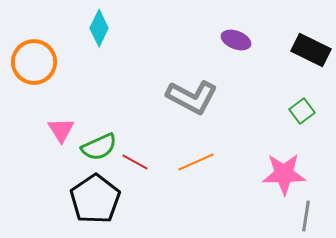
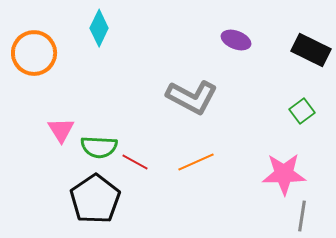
orange circle: moved 9 px up
green semicircle: rotated 27 degrees clockwise
gray line: moved 4 px left
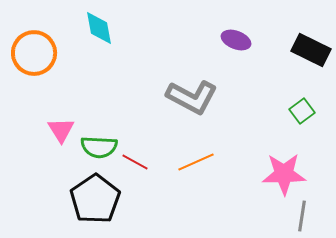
cyan diamond: rotated 36 degrees counterclockwise
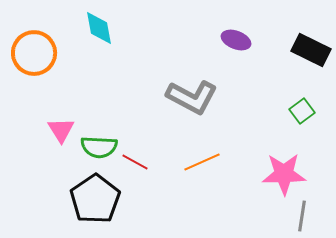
orange line: moved 6 px right
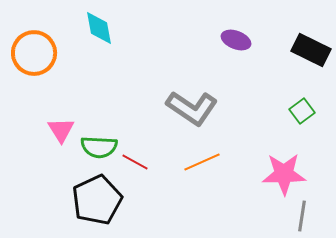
gray L-shape: moved 11 px down; rotated 6 degrees clockwise
black pentagon: moved 2 px right, 1 px down; rotated 9 degrees clockwise
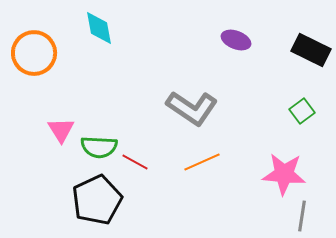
pink star: rotated 6 degrees clockwise
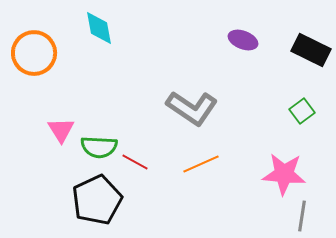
purple ellipse: moved 7 px right
orange line: moved 1 px left, 2 px down
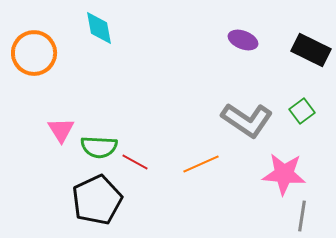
gray L-shape: moved 55 px right, 12 px down
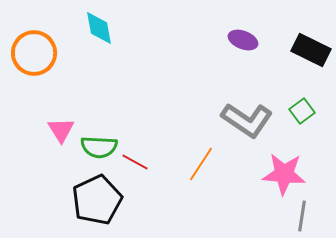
orange line: rotated 33 degrees counterclockwise
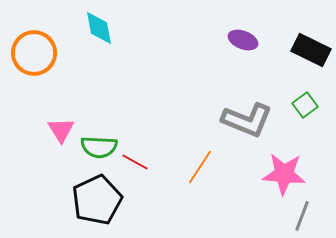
green square: moved 3 px right, 6 px up
gray L-shape: rotated 12 degrees counterclockwise
orange line: moved 1 px left, 3 px down
gray line: rotated 12 degrees clockwise
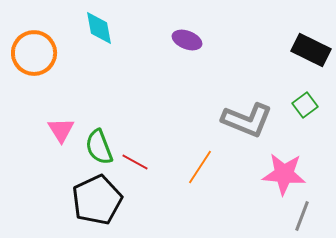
purple ellipse: moved 56 px left
green semicircle: rotated 66 degrees clockwise
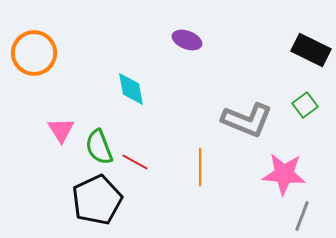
cyan diamond: moved 32 px right, 61 px down
orange line: rotated 33 degrees counterclockwise
